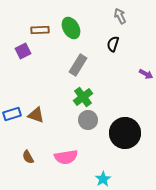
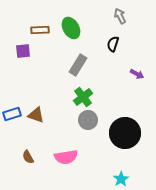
purple square: rotated 21 degrees clockwise
purple arrow: moved 9 px left
cyan star: moved 18 px right
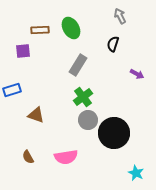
blue rectangle: moved 24 px up
black circle: moved 11 px left
cyan star: moved 15 px right, 6 px up; rotated 14 degrees counterclockwise
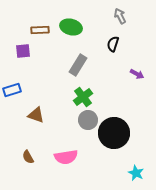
green ellipse: moved 1 px up; rotated 45 degrees counterclockwise
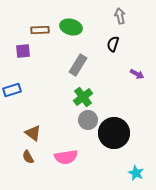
gray arrow: rotated 14 degrees clockwise
brown triangle: moved 3 px left, 18 px down; rotated 18 degrees clockwise
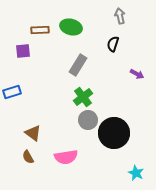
blue rectangle: moved 2 px down
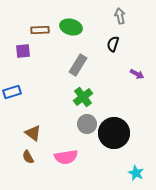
gray circle: moved 1 px left, 4 px down
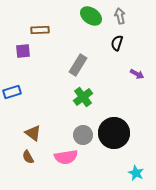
green ellipse: moved 20 px right, 11 px up; rotated 20 degrees clockwise
black semicircle: moved 4 px right, 1 px up
gray circle: moved 4 px left, 11 px down
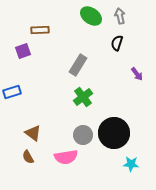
purple square: rotated 14 degrees counterclockwise
purple arrow: rotated 24 degrees clockwise
cyan star: moved 5 px left, 9 px up; rotated 21 degrees counterclockwise
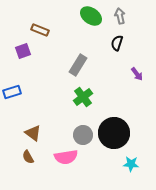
brown rectangle: rotated 24 degrees clockwise
